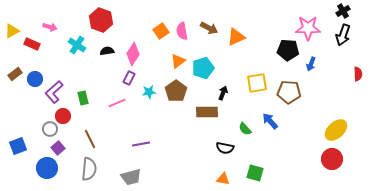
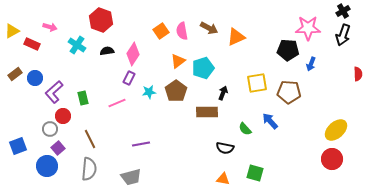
blue circle at (35, 79): moved 1 px up
blue circle at (47, 168): moved 2 px up
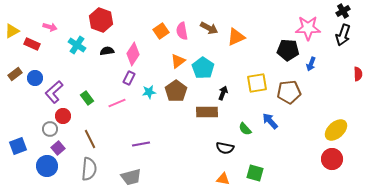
cyan pentagon at (203, 68): rotated 20 degrees counterclockwise
brown pentagon at (289, 92): rotated 10 degrees counterclockwise
green rectangle at (83, 98): moved 4 px right; rotated 24 degrees counterclockwise
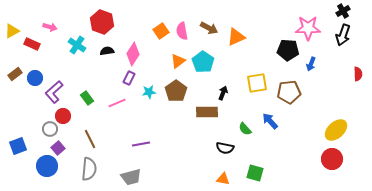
red hexagon at (101, 20): moved 1 px right, 2 px down
cyan pentagon at (203, 68): moved 6 px up
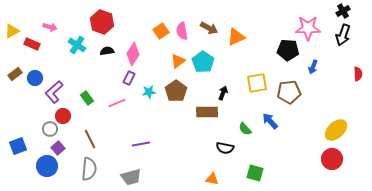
blue arrow at (311, 64): moved 2 px right, 3 px down
orange triangle at (223, 179): moved 11 px left
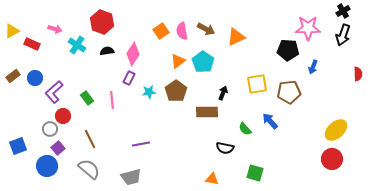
pink arrow at (50, 27): moved 5 px right, 2 px down
brown arrow at (209, 28): moved 3 px left, 1 px down
brown rectangle at (15, 74): moved 2 px left, 2 px down
yellow square at (257, 83): moved 1 px down
pink line at (117, 103): moved 5 px left, 3 px up; rotated 72 degrees counterclockwise
gray semicircle at (89, 169): rotated 55 degrees counterclockwise
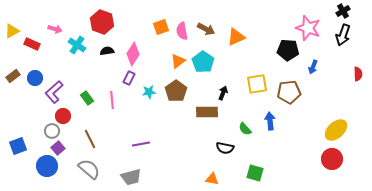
pink star at (308, 28): rotated 20 degrees clockwise
orange square at (161, 31): moved 4 px up; rotated 14 degrees clockwise
blue arrow at (270, 121): rotated 36 degrees clockwise
gray circle at (50, 129): moved 2 px right, 2 px down
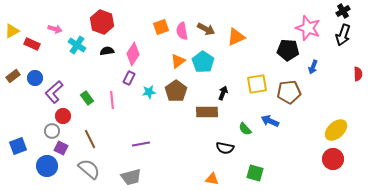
blue arrow at (270, 121): rotated 60 degrees counterclockwise
purple square at (58, 148): moved 3 px right; rotated 24 degrees counterclockwise
red circle at (332, 159): moved 1 px right
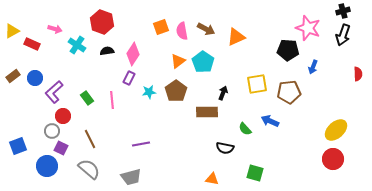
black cross at (343, 11): rotated 16 degrees clockwise
